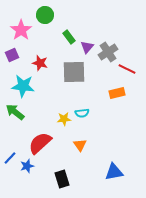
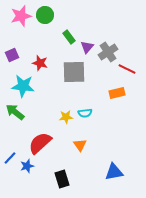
pink star: moved 14 px up; rotated 20 degrees clockwise
cyan semicircle: moved 3 px right
yellow star: moved 2 px right, 2 px up
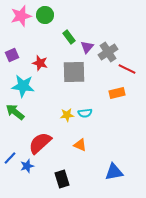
yellow star: moved 1 px right, 2 px up
orange triangle: rotated 32 degrees counterclockwise
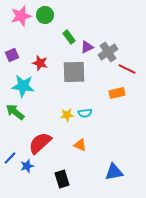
purple triangle: rotated 24 degrees clockwise
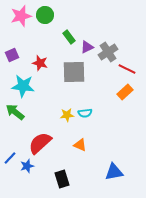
orange rectangle: moved 8 px right, 1 px up; rotated 28 degrees counterclockwise
